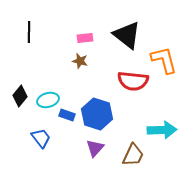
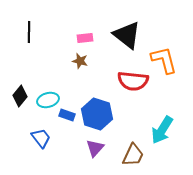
cyan arrow: rotated 124 degrees clockwise
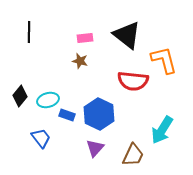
blue hexagon: moved 2 px right; rotated 8 degrees clockwise
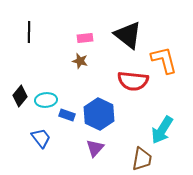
black triangle: moved 1 px right
cyan ellipse: moved 2 px left; rotated 10 degrees clockwise
brown trapezoid: moved 9 px right, 4 px down; rotated 15 degrees counterclockwise
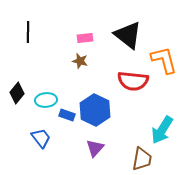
black line: moved 1 px left
black diamond: moved 3 px left, 3 px up
blue hexagon: moved 4 px left, 4 px up
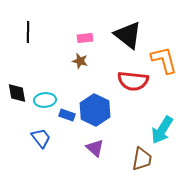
black diamond: rotated 50 degrees counterclockwise
cyan ellipse: moved 1 px left
purple triangle: rotated 30 degrees counterclockwise
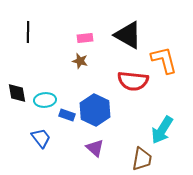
black triangle: rotated 8 degrees counterclockwise
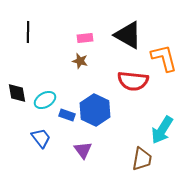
orange L-shape: moved 2 px up
cyan ellipse: rotated 25 degrees counterclockwise
purple triangle: moved 12 px left, 2 px down; rotated 12 degrees clockwise
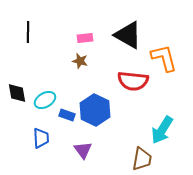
blue trapezoid: rotated 35 degrees clockwise
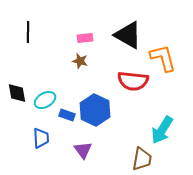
orange L-shape: moved 1 px left
